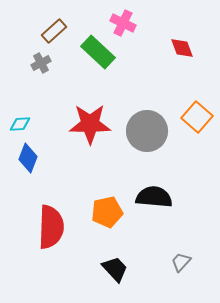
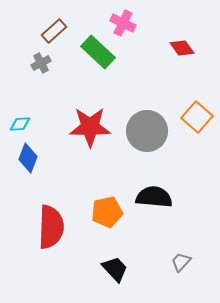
red diamond: rotated 15 degrees counterclockwise
red star: moved 3 px down
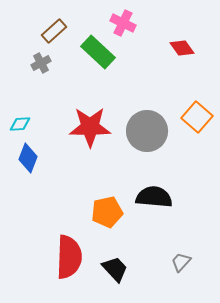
red semicircle: moved 18 px right, 30 px down
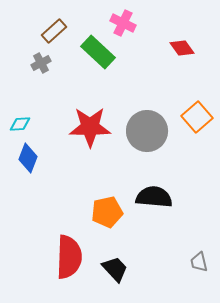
orange square: rotated 8 degrees clockwise
gray trapezoid: moved 18 px right; rotated 55 degrees counterclockwise
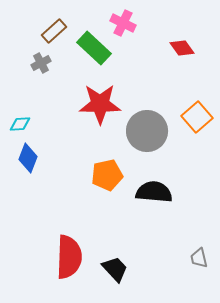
green rectangle: moved 4 px left, 4 px up
red star: moved 10 px right, 23 px up
black semicircle: moved 5 px up
orange pentagon: moved 37 px up
gray trapezoid: moved 4 px up
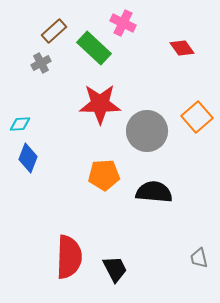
orange pentagon: moved 3 px left; rotated 8 degrees clockwise
black trapezoid: rotated 16 degrees clockwise
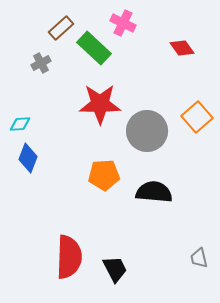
brown rectangle: moved 7 px right, 3 px up
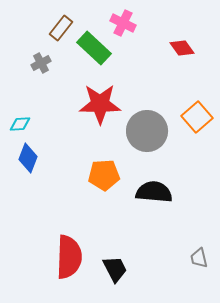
brown rectangle: rotated 10 degrees counterclockwise
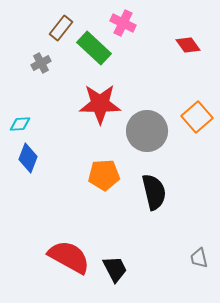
red diamond: moved 6 px right, 3 px up
black semicircle: rotated 72 degrees clockwise
red semicircle: rotated 63 degrees counterclockwise
